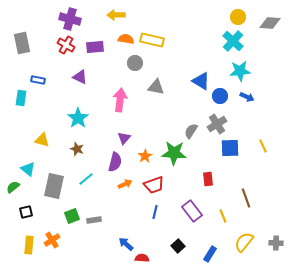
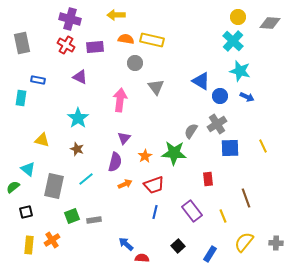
cyan star at (240, 71): rotated 20 degrees clockwise
gray triangle at (156, 87): rotated 42 degrees clockwise
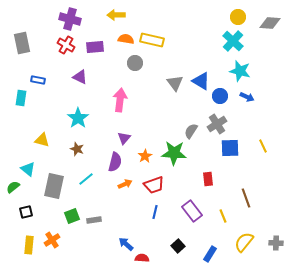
gray triangle at (156, 87): moved 19 px right, 4 px up
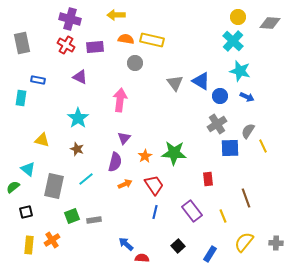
gray semicircle at (191, 131): moved 57 px right
red trapezoid at (154, 185): rotated 105 degrees counterclockwise
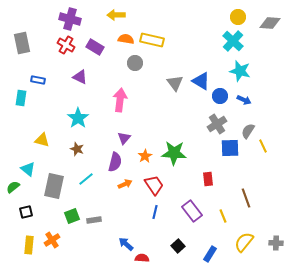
purple rectangle at (95, 47): rotated 36 degrees clockwise
blue arrow at (247, 97): moved 3 px left, 3 px down
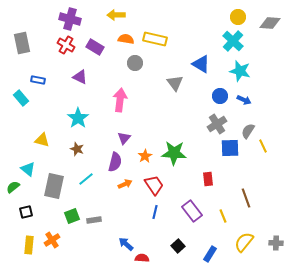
yellow rectangle at (152, 40): moved 3 px right, 1 px up
blue triangle at (201, 81): moved 17 px up
cyan rectangle at (21, 98): rotated 49 degrees counterclockwise
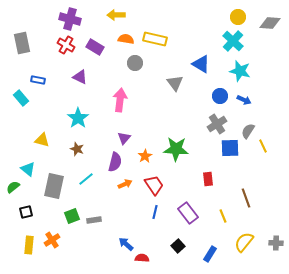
green star at (174, 153): moved 2 px right, 4 px up
purple rectangle at (192, 211): moved 4 px left, 2 px down
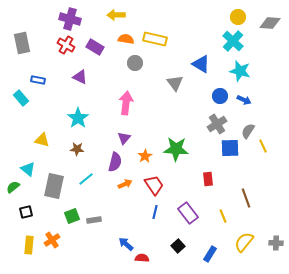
pink arrow at (120, 100): moved 6 px right, 3 px down
brown star at (77, 149): rotated 16 degrees counterclockwise
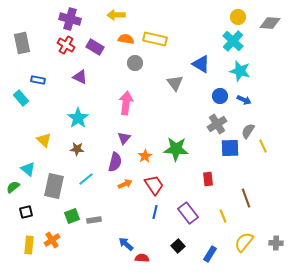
yellow triangle at (42, 140): moved 2 px right; rotated 28 degrees clockwise
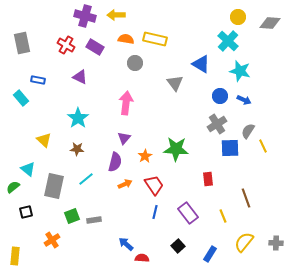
purple cross at (70, 19): moved 15 px right, 3 px up
cyan cross at (233, 41): moved 5 px left
yellow rectangle at (29, 245): moved 14 px left, 11 px down
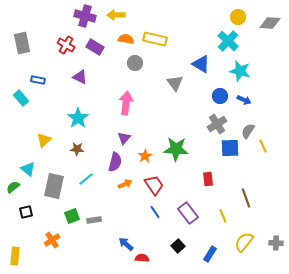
yellow triangle at (44, 140): rotated 35 degrees clockwise
blue line at (155, 212): rotated 48 degrees counterclockwise
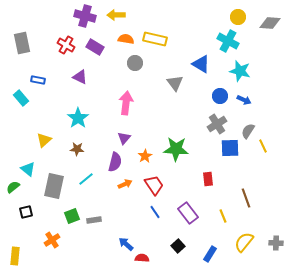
cyan cross at (228, 41): rotated 15 degrees counterclockwise
